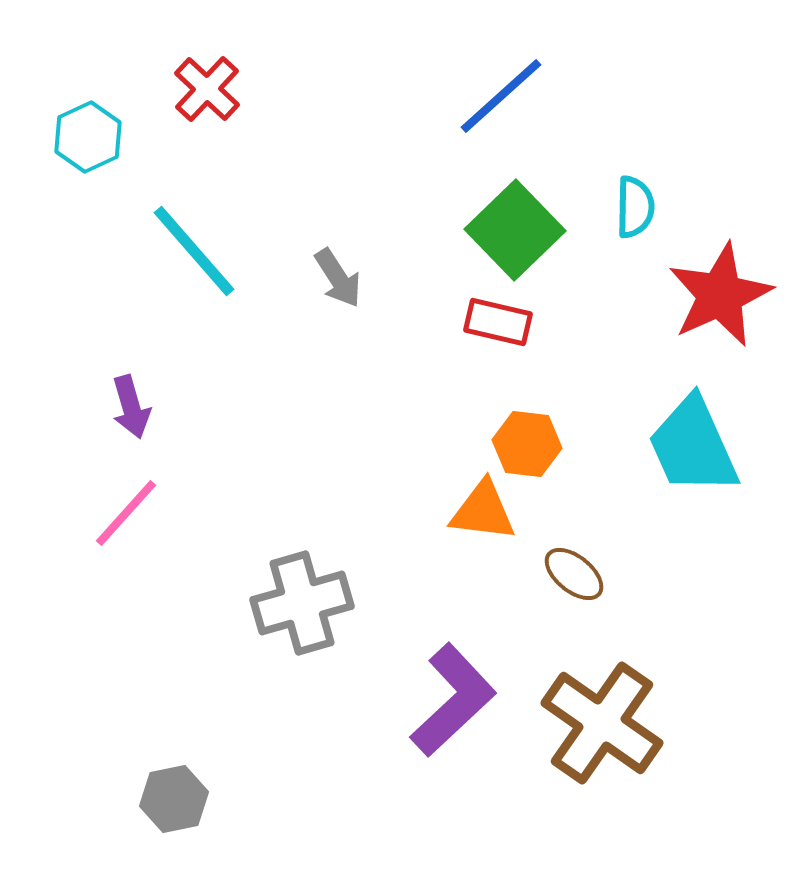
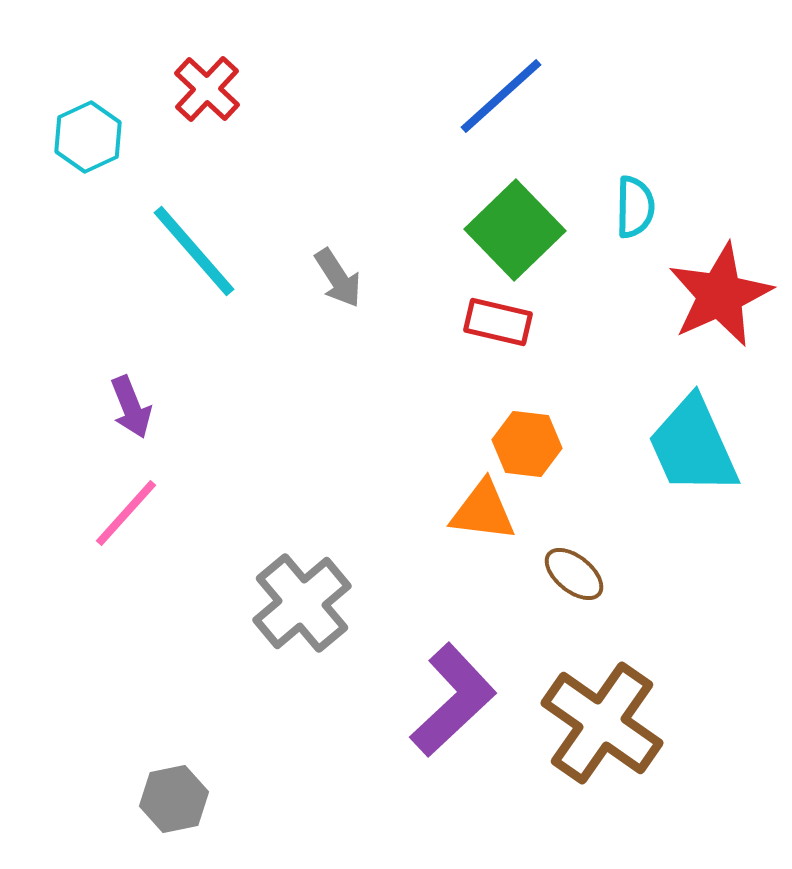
purple arrow: rotated 6 degrees counterclockwise
gray cross: rotated 24 degrees counterclockwise
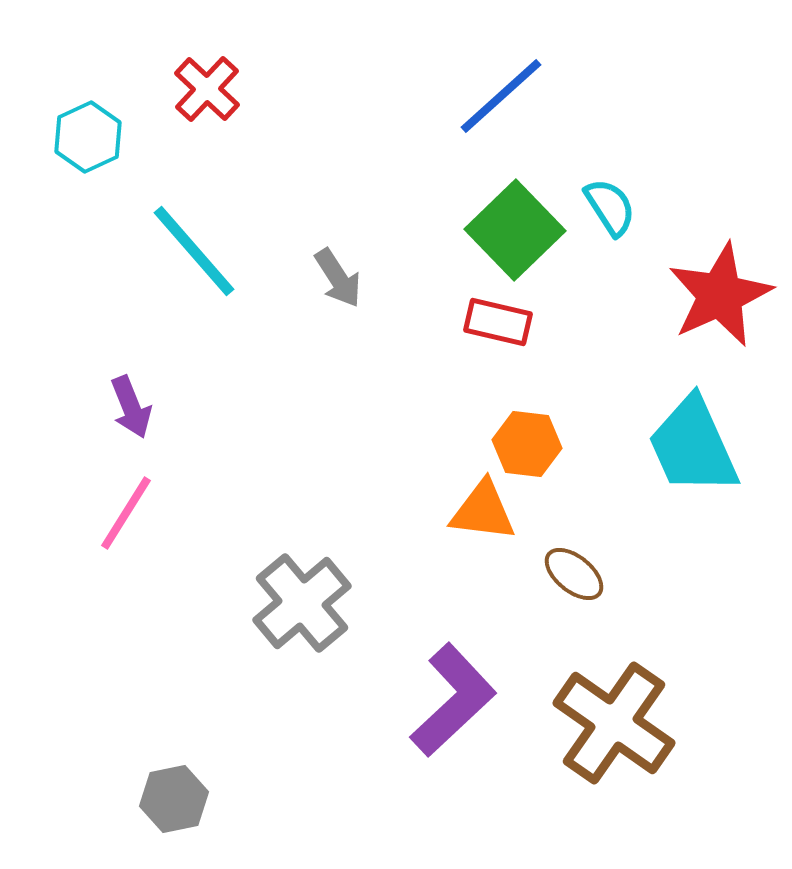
cyan semicircle: moved 25 px left; rotated 34 degrees counterclockwise
pink line: rotated 10 degrees counterclockwise
brown cross: moved 12 px right
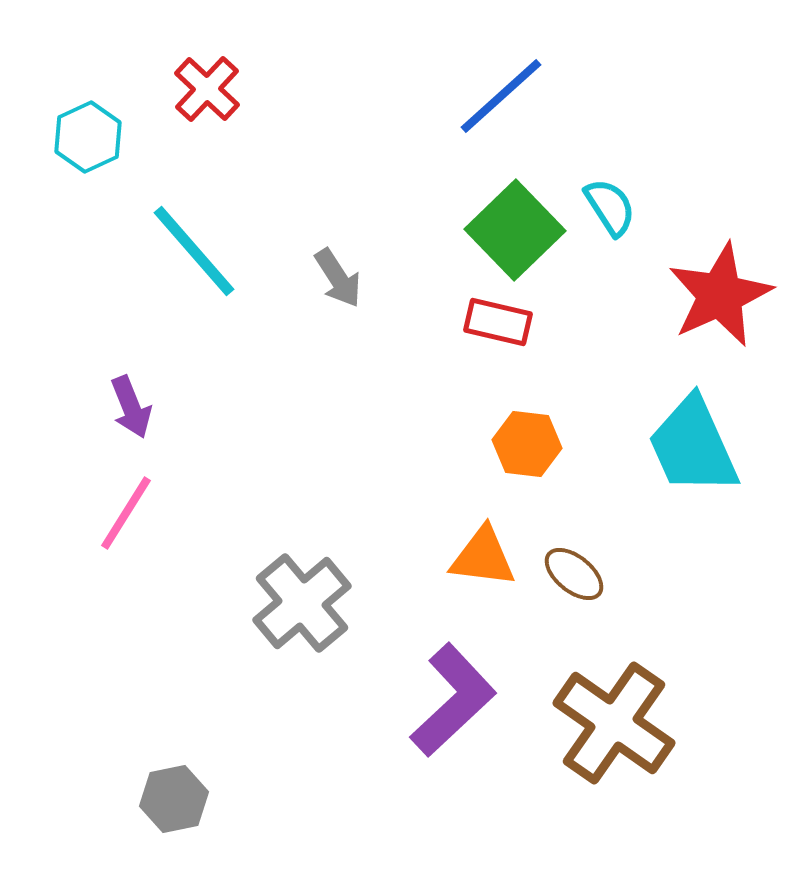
orange triangle: moved 46 px down
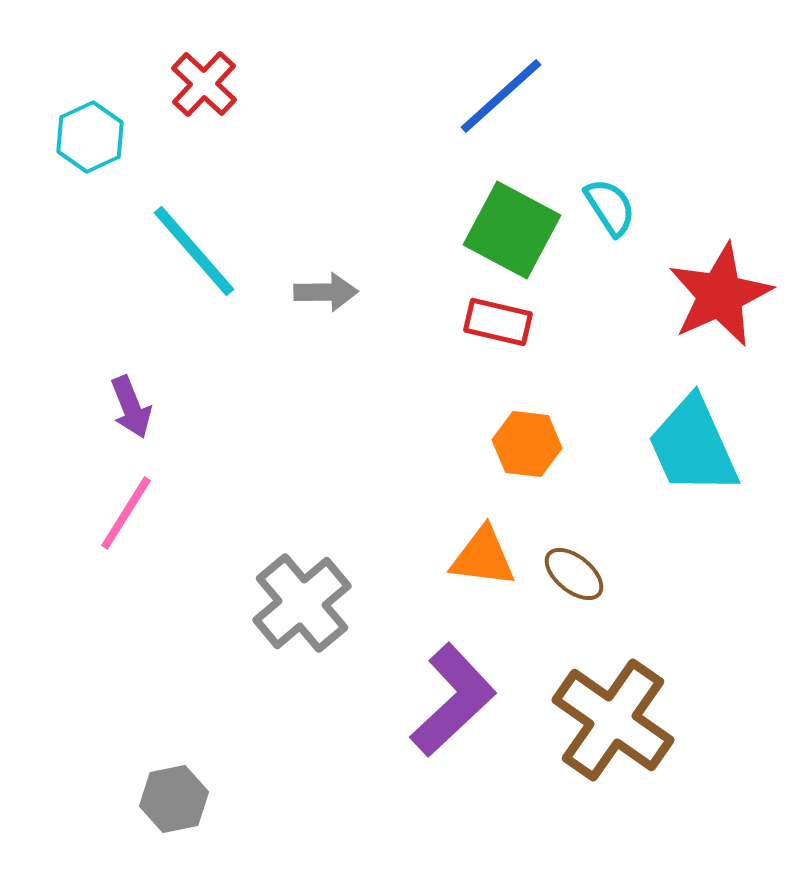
red cross: moved 3 px left, 5 px up
cyan hexagon: moved 2 px right
green square: moved 3 px left; rotated 18 degrees counterclockwise
gray arrow: moved 12 px left, 14 px down; rotated 58 degrees counterclockwise
brown cross: moved 1 px left, 3 px up
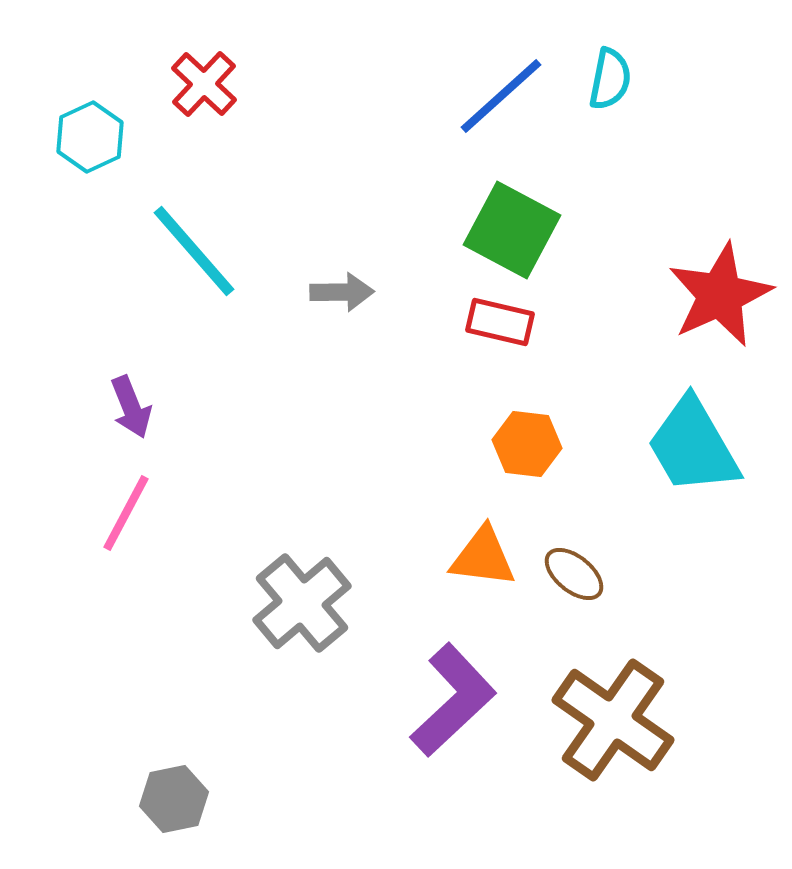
cyan semicircle: moved 128 px up; rotated 44 degrees clockwise
gray arrow: moved 16 px right
red rectangle: moved 2 px right
cyan trapezoid: rotated 6 degrees counterclockwise
pink line: rotated 4 degrees counterclockwise
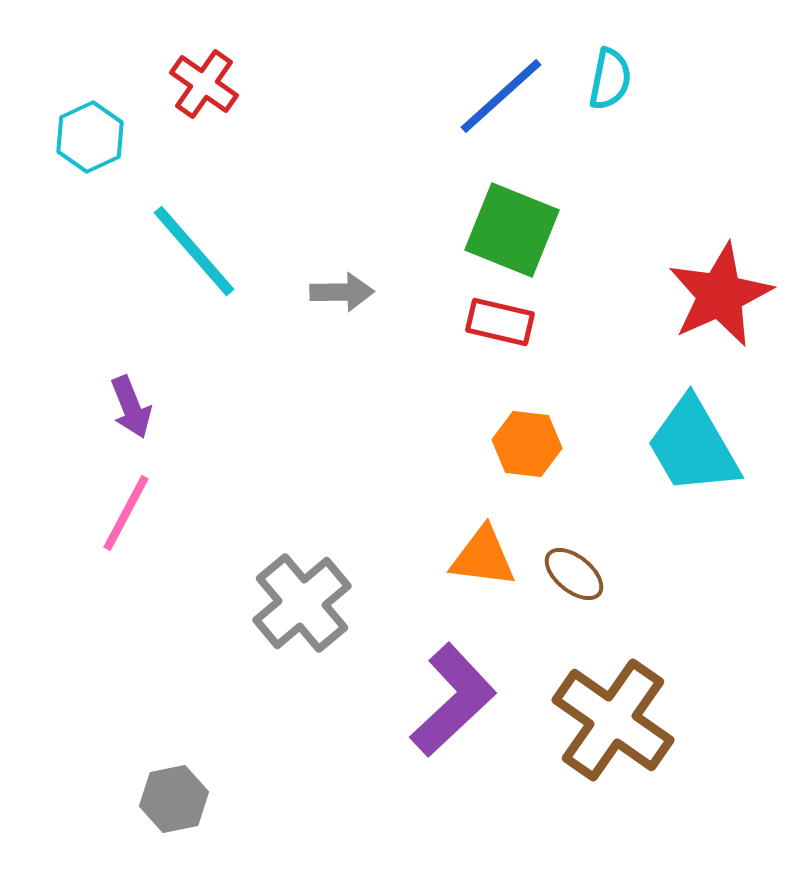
red cross: rotated 8 degrees counterclockwise
green square: rotated 6 degrees counterclockwise
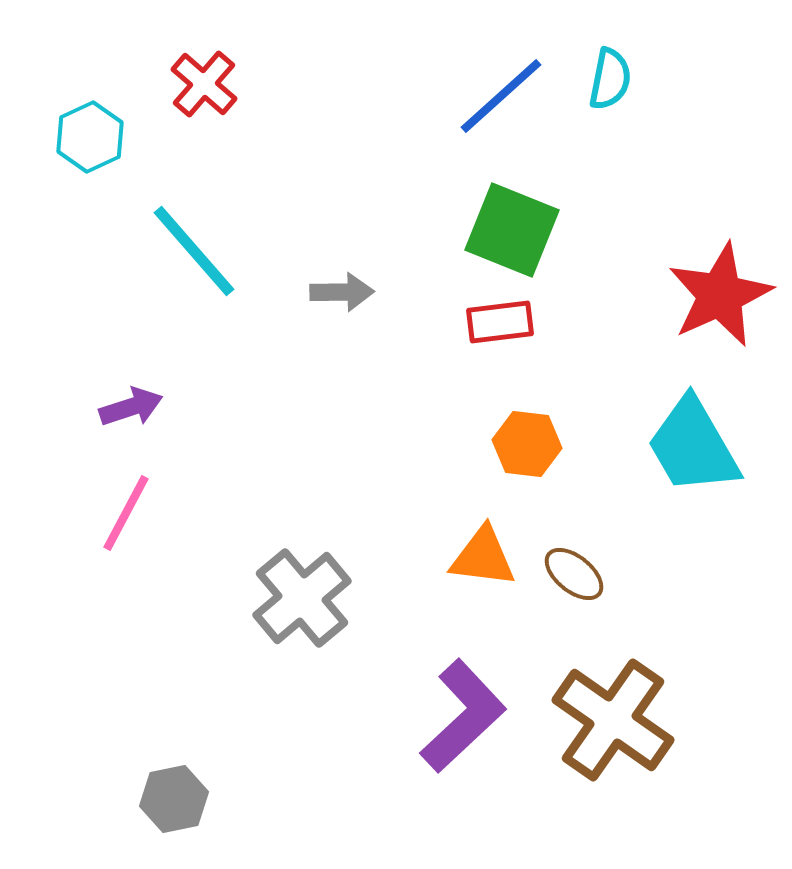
red cross: rotated 6 degrees clockwise
red rectangle: rotated 20 degrees counterclockwise
purple arrow: rotated 86 degrees counterclockwise
gray cross: moved 5 px up
purple L-shape: moved 10 px right, 16 px down
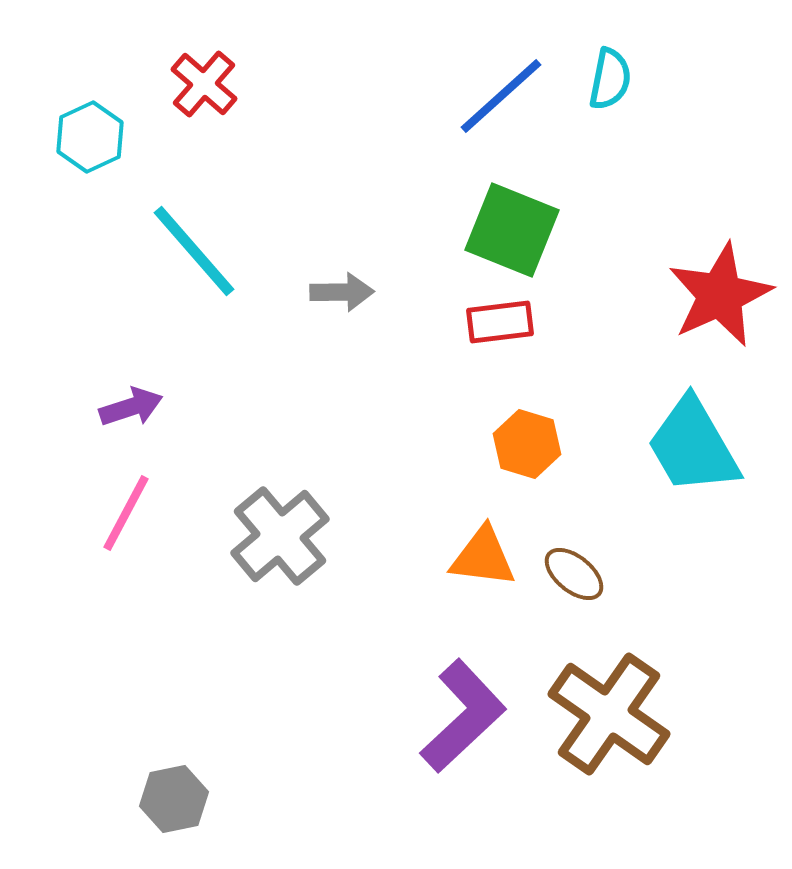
orange hexagon: rotated 10 degrees clockwise
gray cross: moved 22 px left, 62 px up
brown cross: moved 4 px left, 6 px up
